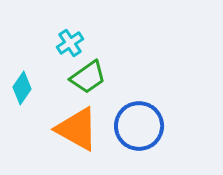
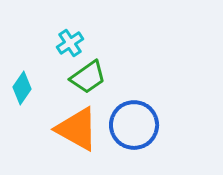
blue circle: moved 5 px left, 1 px up
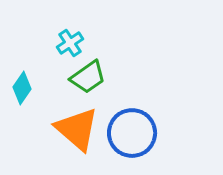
blue circle: moved 2 px left, 8 px down
orange triangle: rotated 12 degrees clockwise
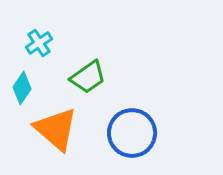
cyan cross: moved 31 px left
orange triangle: moved 21 px left
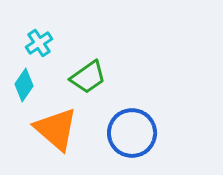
cyan diamond: moved 2 px right, 3 px up
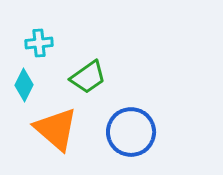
cyan cross: rotated 28 degrees clockwise
cyan diamond: rotated 8 degrees counterclockwise
blue circle: moved 1 px left, 1 px up
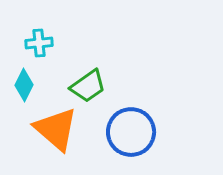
green trapezoid: moved 9 px down
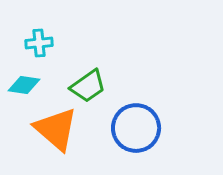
cyan diamond: rotated 72 degrees clockwise
blue circle: moved 5 px right, 4 px up
